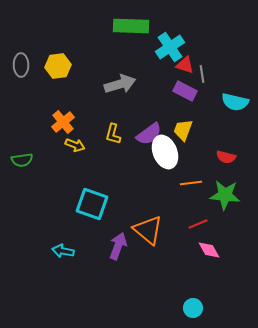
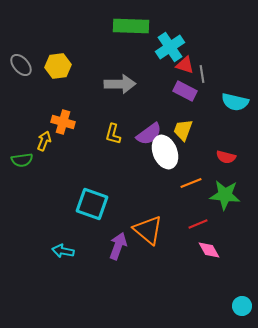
gray ellipse: rotated 40 degrees counterclockwise
gray arrow: rotated 16 degrees clockwise
orange cross: rotated 35 degrees counterclockwise
yellow arrow: moved 31 px left, 4 px up; rotated 90 degrees counterclockwise
orange line: rotated 15 degrees counterclockwise
cyan circle: moved 49 px right, 2 px up
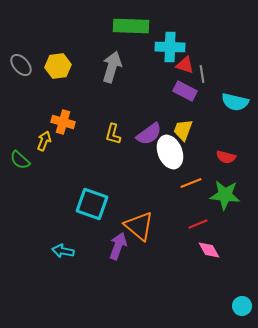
cyan cross: rotated 36 degrees clockwise
gray arrow: moved 8 px left, 17 px up; rotated 72 degrees counterclockwise
white ellipse: moved 5 px right
green semicircle: moved 2 px left; rotated 50 degrees clockwise
orange triangle: moved 9 px left, 4 px up
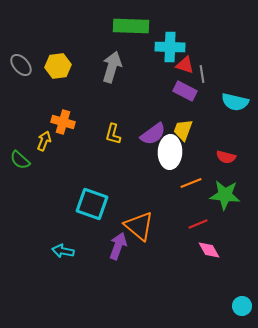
purple semicircle: moved 4 px right
white ellipse: rotated 24 degrees clockwise
